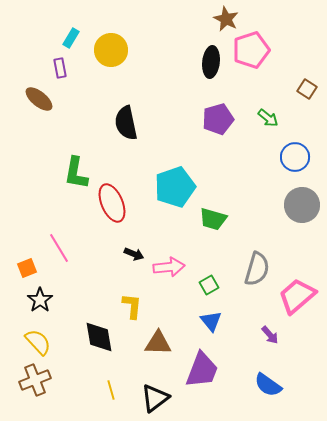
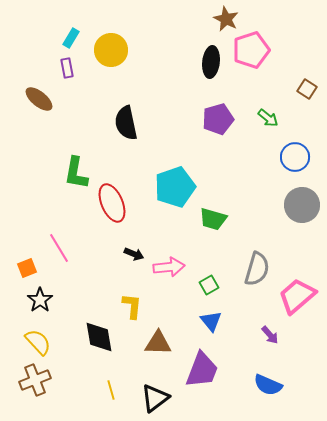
purple rectangle: moved 7 px right
blue semicircle: rotated 12 degrees counterclockwise
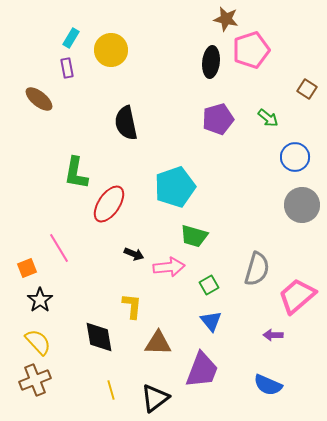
brown star: rotated 15 degrees counterclockwise
red ellipse: moved 3 px left, 1 px down; rotated 57 degrees clockwise
green trapezoid: moved 19 px left, 17 px down
purple arrow: moved 3 px right; rotated 132 degrees clockwise
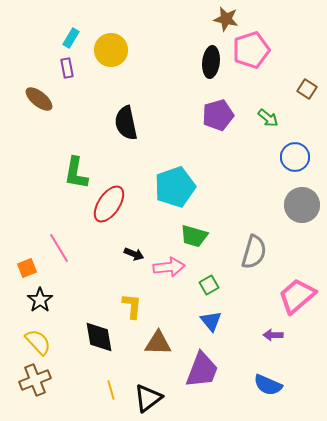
purple pentagon: moved 4 px up
gray semicircle: moved 3 px left, 17 px up
black triangle: moved 7 px left
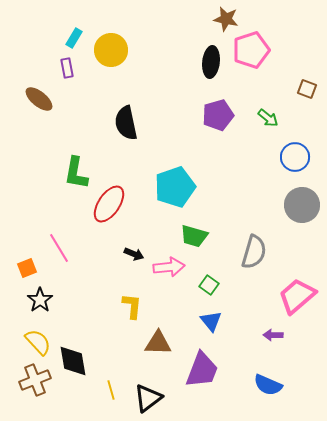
cyan rectangle: moved 3 px right
brown square: rotated 12 degrees counterclockwise
green square: rotated 24 degrees counterclockwise
black diamond: moved 26 px left, 24 px down
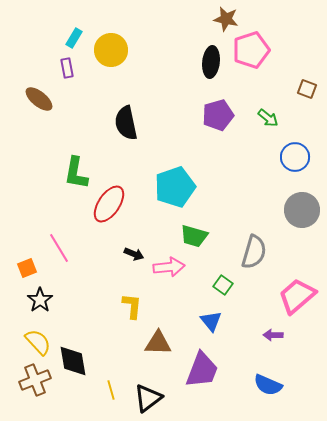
gray circle: moved 5 px down
green square: moved 14 px right
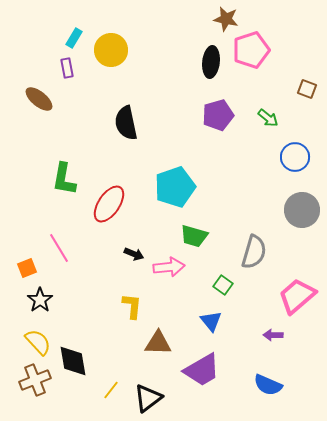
green L-shape: moved 12 px left, 6 px down
purple trapezoid: rotated 39 degrees clockwise
yellow line: rotated 54 degrees clockwise
